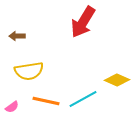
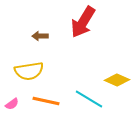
brown arrow: moved 23 px right
cyan line: moved 6 px right; rotated 60 degrees clockwise
pink semicircle: moved 3 px up
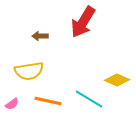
orange line: moved 2 px right
